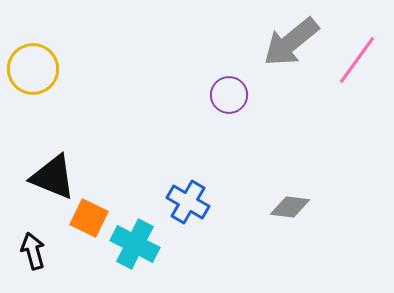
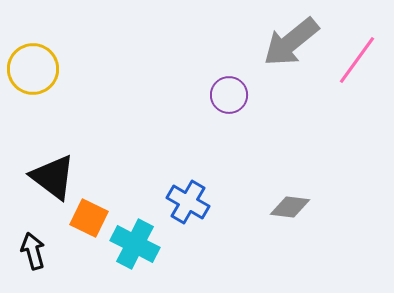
black triangle: rotated 15 degrees clockwise
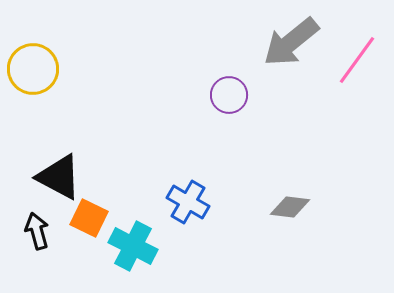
black triangle: moved 6 px right; rotated 9 degrees counterclockwise
cyan cross: moved 2 px left, 2 px down
black arrow: moved 4 px right, 20 px up
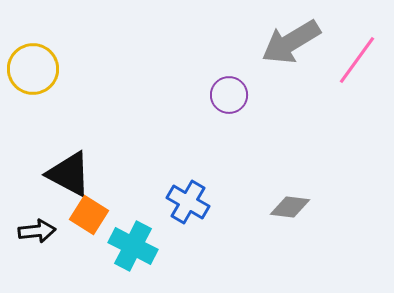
gray arrow: rotated 8 degrees clockwise
black triangle: moved 10 px right, 3 px up
orange square: moved 3 px up; rotated 6 degrees clockwise
black arrow: rotated 99 degrees clockwise
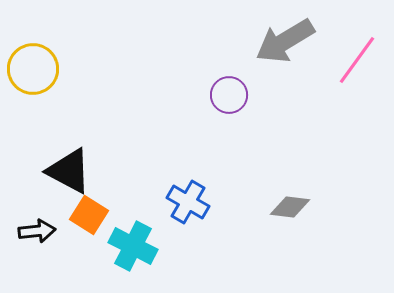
gray arrow: moved 6 px left, 1 px up
black triangle: moved 3 px up
